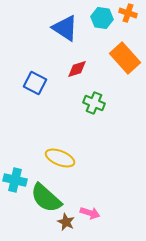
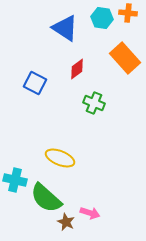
orange cross: rotated 12 degrees counterclockwise
red diamond: rotated 20 degrees counterclockwise
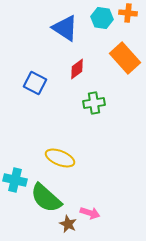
green cross: rotated 30 degrees counterclockwise
brown star: moved 2 px right, 2 px down
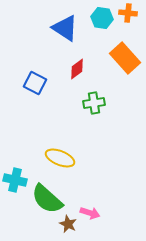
green semicircle: moved 1 px right, 1 px down
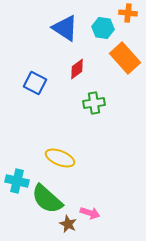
cyan hexagon: moved 1 px right, 10 px down
cyan cross: moved 2 px right, 1 px down
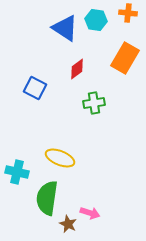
cyan hexagon: moved 7 px left, 8 px up
orange rectangle: rotated 72 degrees clockwise
blue square: moved 5 px down
cyan cross: moved 9 px up
green semicircle: moved 1 px up; rotated 56 degrees clockwise
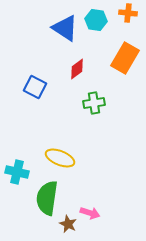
blue square: moved 1 px up
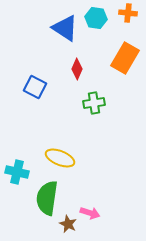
cyan hexagon: moved 2 px up
red diamond: rotated 30 degrees counterclockwise
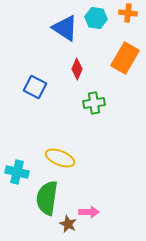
pink arrow: moved 1 px left, 1 px up; rotated 18 degrees counterclockwise
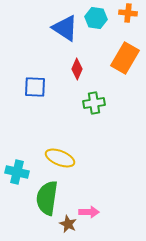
blue square: rotated 25 degrees counterclockwise
